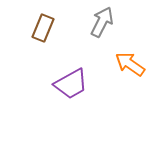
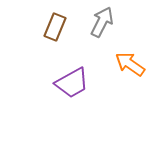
brown rectangle: moved 12 px right, 1 px up
purple trapezoid: moved 1 px right, 1 px up
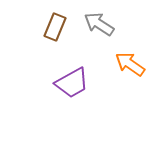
gray arrow: moved 3 px left, 2 px down; rotated 84 degrees counterclockwise
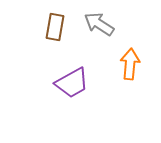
brown rectangle: rotated 12 degrees counterclockwise
orange arrow: rotated 60 degrees clockwise
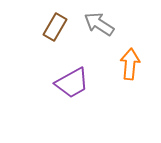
brown rectangle: rotated 20 degrees clockwise
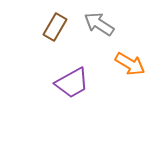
orange arrow: rotated 116 degrees clockwise
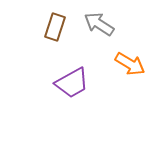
brown rectangle: rotated 12 degrees counterclockwise
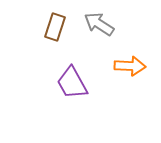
orange arrow: moved 2 px down; rotated 28 degrees counterclockwise
purple trapezoid: rotated 90 degrees clockwise
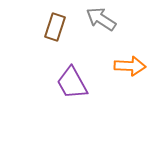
gray arrow: moved 2 px right, 5 px up
